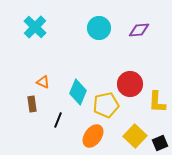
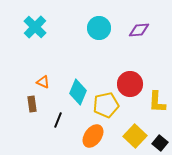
black square: rotated 28 degrees counterclockwise
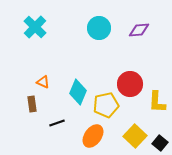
black line: moved 1 px left, 3 px down; rotated 49 degrees clockwise
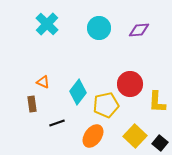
cyan cross: moved 12 px right, 3 px up
cyan diamond: rotated 15 degrees clockwise
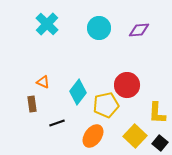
red circle: moved 3 px left, 1 px down
yellow L-shape: moved 11 px down
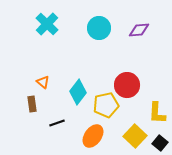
orange triangle: rotated 16 degrees clockwise
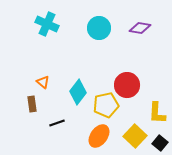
cyan cross: rotated 20 degrees counterclockwise
purple diamond: moved 1 px right, 2 px up; rotated 15 degrees clockwise
orange ellipse: moved 6 px right
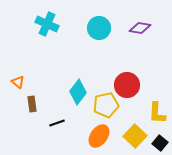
orange triangle: moved 25 px left
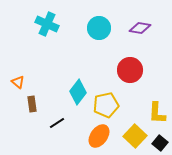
red circle: moved 3 px right, 15 px up
black line: rotated 14 degrees counterclockwise
